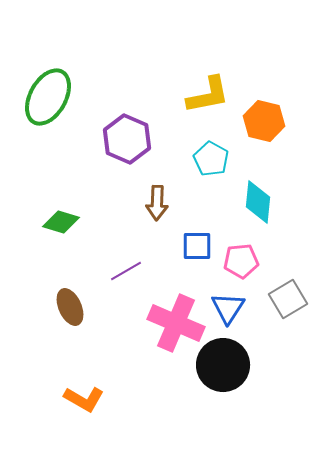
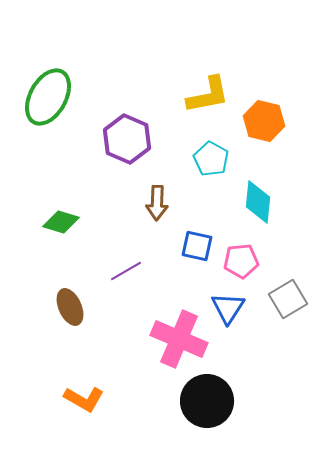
blue square: rotated 12 degrees clockwise
pink cross: moved 3 px right, 16 px down
black circle: moved 16 px left, 36 px down
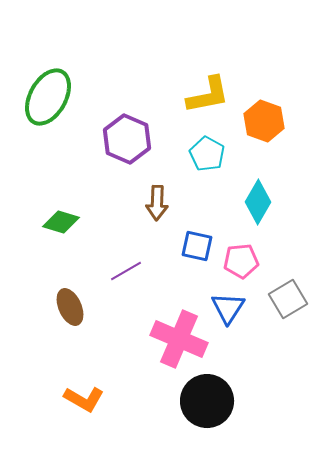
orange hexagon: rotated 6 degrees clockwise
cyan pentagon: moved 4 px left, 5 px up
cyan diamond: rotated 24 degrees clockwise
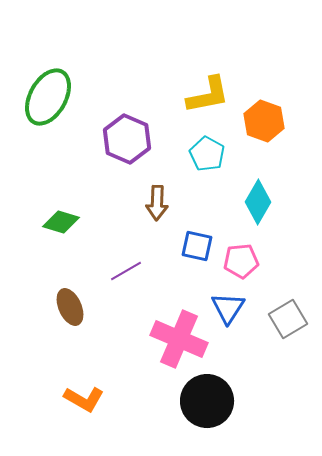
gray square: moved 20 px down
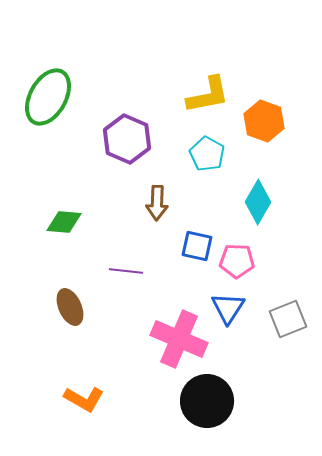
green diamond: moved 3 px right; rotated 12 degrees counterclockwise
pink pentagon: moved 4 px left; rotated 8 degrees clockwise
purple line: rotated 36 degrees clockwise
gray square: rotated 9 degrees clockwise
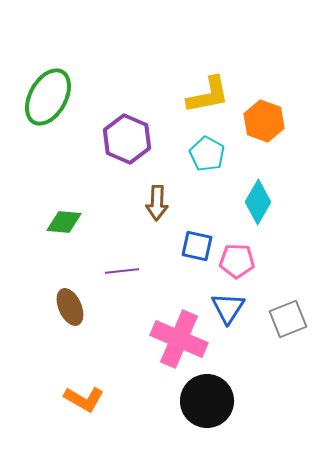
purple line: moved 4 px left; rotated 12 degrees counterclockwise
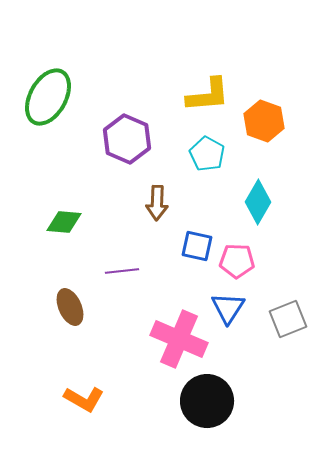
yellow L-shape: rotated 6 degrees clockwise
